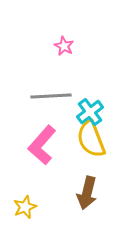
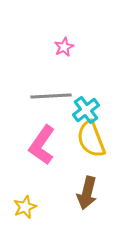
pink star: moved 1 px down; rotated 18 degrees clockwise
cyan cross: moved 4 px left, 2 px up
pink L-shape: rotated 6 degrees counterclockwise
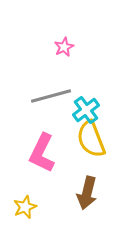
gray line: rotated 12 degrees counterclockwise
pink L-shape: moved 8 px down; rotated 9 degrees counterclockwise
